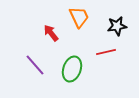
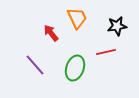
orange trapezoid: moved 2 px left, 1 px down
green ellipse: moved 3 px right, 1 px up
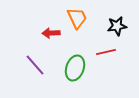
red arrow: rotated 54 degrees counterclockwise
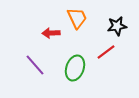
red line: rotated 24 degrees counterclockwise
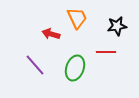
red arrow: moved 1 px down; rotated 18 degrees clockwise
red line: rotated 36 degrees clockwise
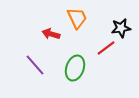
black star: moved 4 px right, 2 px down
red line: moved 4 px up; rotated 36 degrees counterclockwise
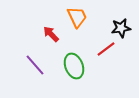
orange trapezoid: moved 1 px up
red arrow: rotated 30 degrees clockwise
red line: moved 1 px down
green ellipse: moved 1 px left, 2 px up; rotated 40 degrees counterclockwise
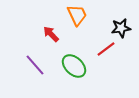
orange trapezoid: moved 2 px up
green ellipse: rotated 25 degrees counterclockwise
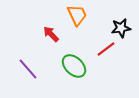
purple line: moved 7 px left, 4 px down
